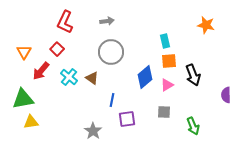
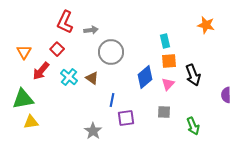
gray arrow: moved 16 px left, 9 px down
pink triangle: moved 1 px right, 1 px up; rotated 16 degrees counterclockwise
purple square: moved 1 px left, 1 px up
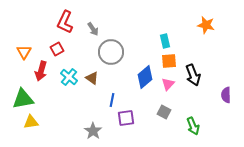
gray arrow: moved 2 px right, 1 px up; rotated 64 degrees clockwise
red square: rotated 16 degrees clockwise
red arrow: rotated 24 degrees counterclockwise
gray square: rotated 24 degrees clockwise
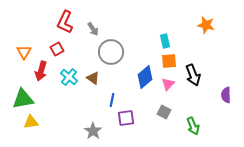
brown triangle: moved 1 px right
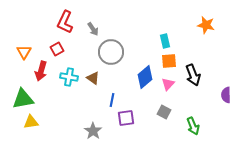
cyan cross: rotated 30 degrees counterclockwise
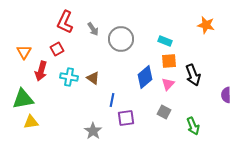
cyan rectangle: rotated 56 degrees counterclockwise
gray circle: moved 10 px right, 13 px up
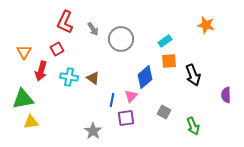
cyan rectangle: rotated 56 degrees counterclockwise
pink triangle: moved 37 px left, 12 px down
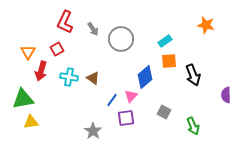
orange triangle: moved 4 px right
blue line: rotated 24 degrees clockwise
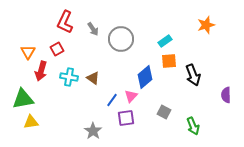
orange star: rotated 30 degrees counterclockwise
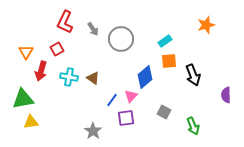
orange triangle: moved 2 px left
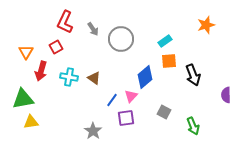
red square: moved 1 px left, 2 px up
brown triangle: moved 1 px right
